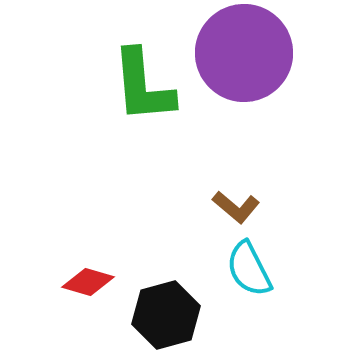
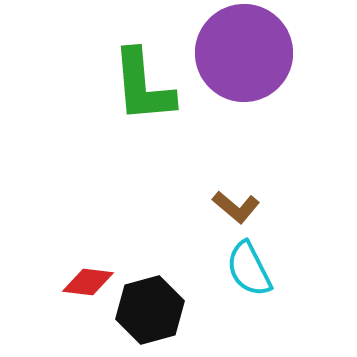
red diamond: rotated 9 degrees counterclockwise
black hexagon: moved 16 px left, 5 px up
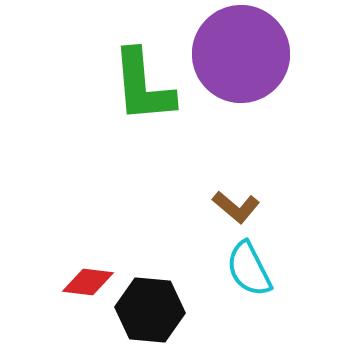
purple circle: moved 3 px left, 1 px down
black hexagon: rotated 20 degrees clockwise
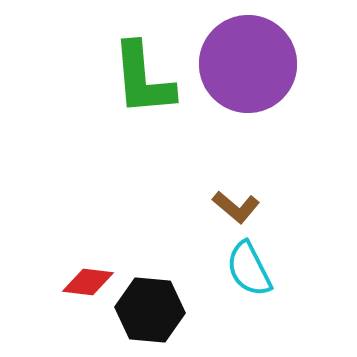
purple circle: moved 7 px right, 10 px down
green L-shape: moved 7 px up
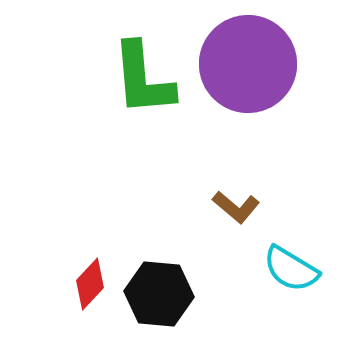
cyan semicircle: moved 42 px right; rotated 32 degrees counterclockwise
red diamond: moved 2 px right, 2 px down; rotated 54 degrees counterclockwise
black hexagon: moved 9 px right, 16 px up
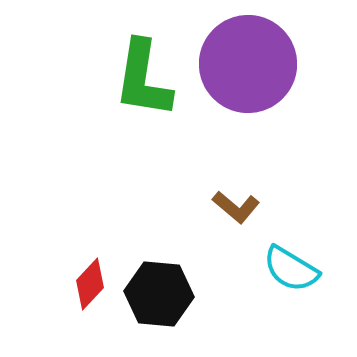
green L-shape: rotated 14 degrees clockwise
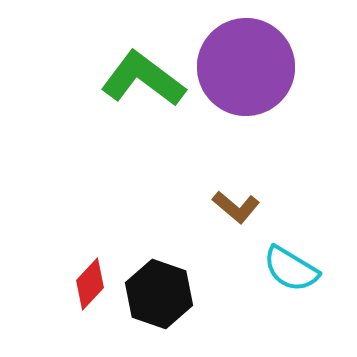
purple circle: moved 2 px left, 3 px down
green L-shape: rotated 118 degrees clockwise
black hexagon: rotated 14 degrees clockwise
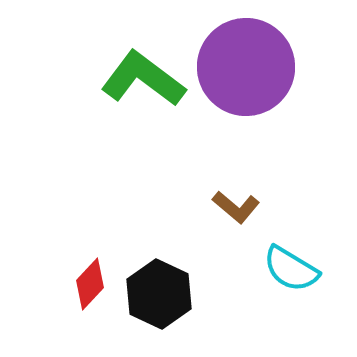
black hexagon: rotated 6 degrees clockwise
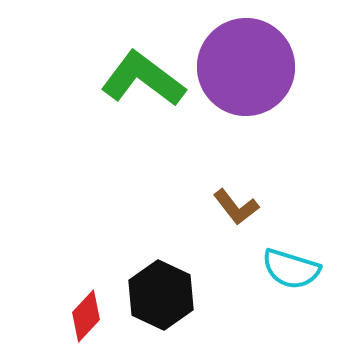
brown L-shape: rotated 12 degrees clockwise
cyan semicircle: rotated 14 degrees counterclockwise
red diamond: moved 4 px left, 32 px down
black hexagon: moved 2 px right, 1 px down
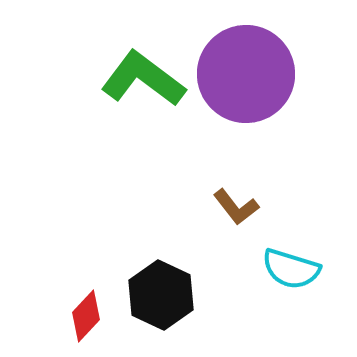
purple circle: moved 7 px down
